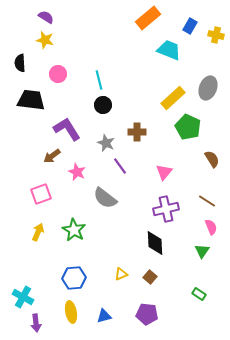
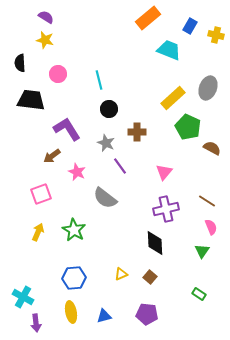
black circle: moved 6 px right, 4 px down
brown semicircle: moved 11 px up; rotated 30 degrees counterclockwise
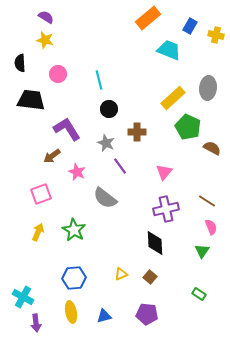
gray ellipse: rotated 15 degrees counterclockwise
